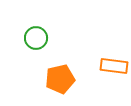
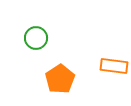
orange pentagon: rotated 20 degrees counterclockwise
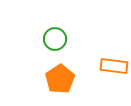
green circle: moved 19 px right, 1 px down
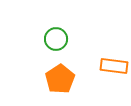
green circle: moved 1 px right
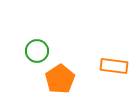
green circle: moved 19 px left, 12 px down
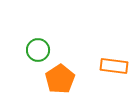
green circle: moved 1 px right, 1 px up
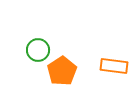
orange pentagon: moved 2 px right, 8 px up
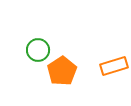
orange rectangle: rotated 24 degrees counterclockwise
